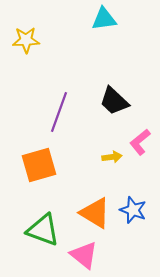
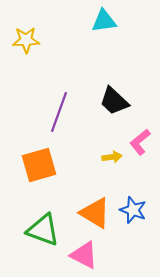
cyan triangle: moved 2 px down
pink triangle: rotated 12 degrees counterclockwise
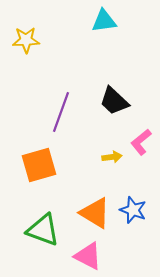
purple line: moved 2 px right
pink L-shape: moved 1 px right
pink triangle: moved 4 px right, 1 px down
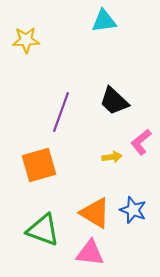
pink triangle: moved 2 px right, 3 px up; rotated 20 degrees counterclockwise
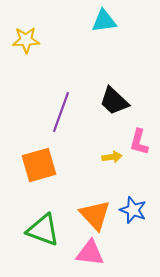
pink L-shape: moved 2 px left; rotated 36 degrees counterclockwise
orange triangle: moved 2 px down; rotated 16 degrees clockwise
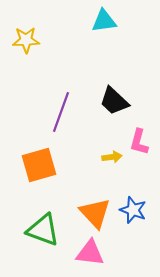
orange triangle: moved 2 px up
